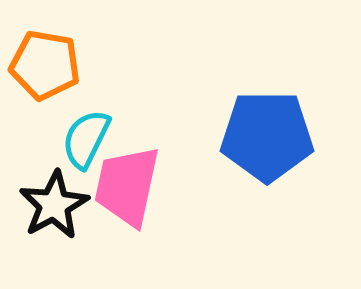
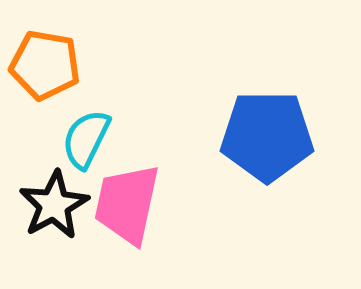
pink trapezoid: moved 18 px down
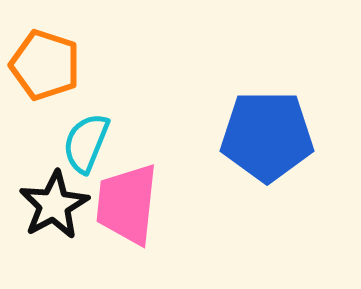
orange pentagon: rotated 8 degrees clockwise
cyan semicircle: moved 4 px down; rotated 4 degrees counterclockwise
pink trapezoid: rotated 6 degrees counterclockwise
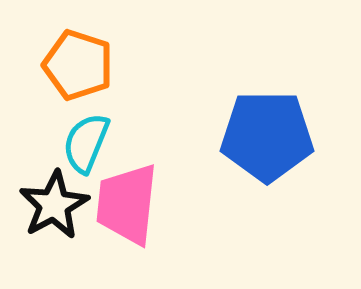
orange pentagon: moved 33 px right
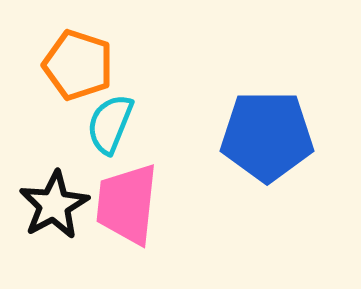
cyan semicircle: moved 24 px right, 19 px up
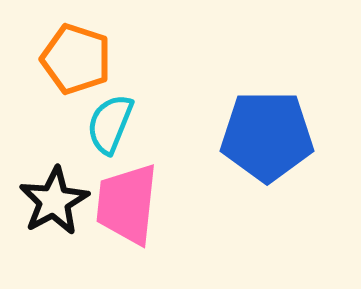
orange pentagon: moved 2 px left, 6 px up
black star: moved 4 px up
